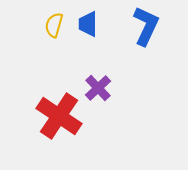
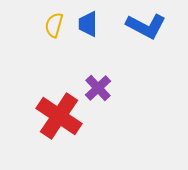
blue L-shape: rotated 93 degrees clockwise
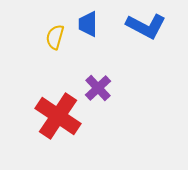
yellow semicircle: moved 1 px right, 12 px down
red cross: moved 1 px left
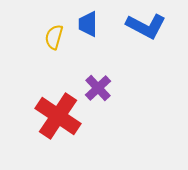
yellow semicircle: moved 1 px left
